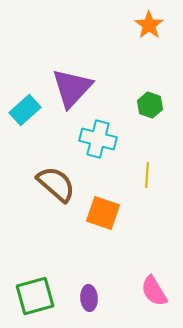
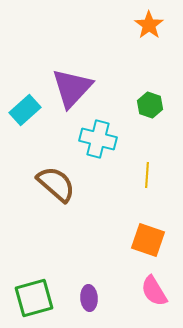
orange square: moved 45 px right, 27 px down
green square: moved 1 px left, 2 px down
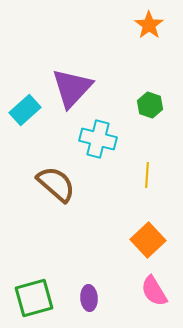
orange square: rotated 28 degrees clockwise
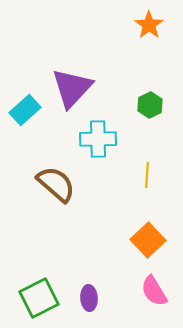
green hexagon: rotated 15 degrees clockwise
cyan cross: rotated 15 degrees counterclockwise
green square: moved 5 px right; rotated 12 degrees counterclockwise
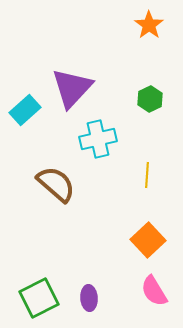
green hexagon: moved 6 px up
cyan cross: rotated 12 degrees counterclockwise
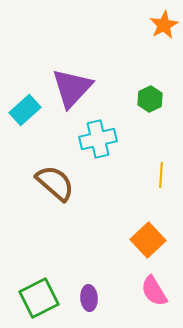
orange star: moved 15 px right; rotated 8 degrees clockwise
yellow line: moved 14 px right
brown semicircle: moved 1 px left, 1 px up
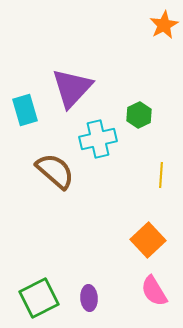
green hexagon: moved 11 px left, 16 px down
cyan rectangle: rotated 64 degrees counterclockwise
brown semicircle: moved 12 px up
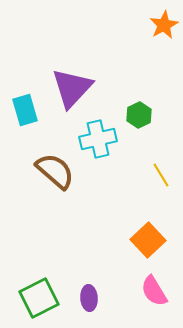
yellow line: rotated 35 degrees counterclockwise
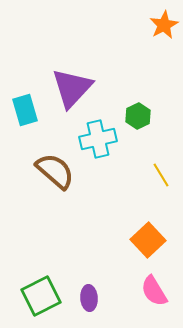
green hexagon: moved 1 px left, 1 px down
green square: moved 2 px right, 2 px up
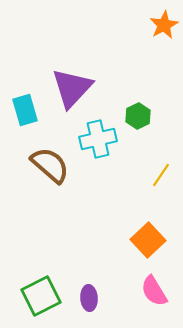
brown semicircle: moved 5 px left, 6 px up
yellow line: rotated 65 degrees clockwise
